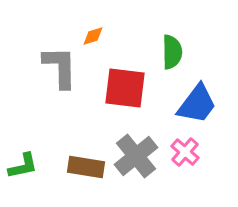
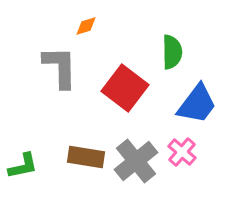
orange diamond: moved 7 px left, 10 px up
red square: rotated 30 degrees clockwise
pink cross: moved 3 px left
gray cross: moved 5 px down
brown rectangle: moved 10 px up
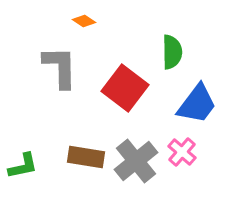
orange diamond: moved 2 px left, 5 px up; rotated 50 degrees clockwise
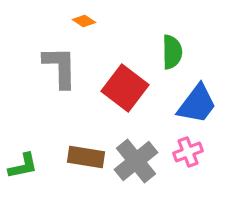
pink cross: moved 6 px right; rotated 28 degrees clockwise
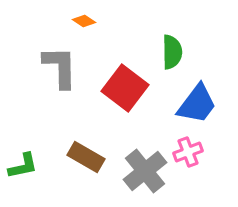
brown rectangle: rotated 21 degrees clockwise
gray cross: moved 9 px right, 10 px down
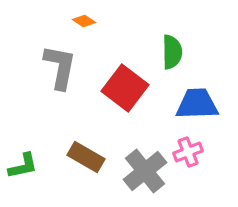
gray L-shape: rotated 12 degrees clockwise
blue trapezoid: rotated 129 degrees counterclockwise
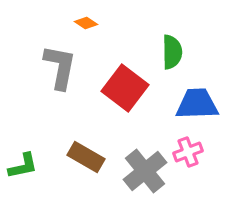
orange diamond: moved 2 px right, 2 px down
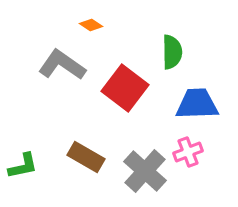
orange diamond: moved 5 px right, 2 px down
gray L-shape: moved 2 px right, 2 px up; rotated 66 degrees counterclockwise
gray cross: rotated 9 degrees counterclockwise
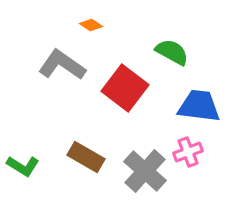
green semicircle: rotated 60 degrees counterclockwise
blue trapezoid: moved 2 px right, 2 px down; rotated 9 degrees clockwise
green L-shape: rotated 44 degrees clockwise
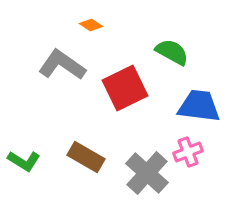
red square: rotated 27 degrees clockwise
green L-shape: moved 1 px right, 5 px up
gray cross: moved 2 px right, 2 px down
